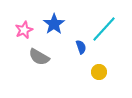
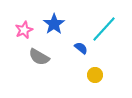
blue semicircle: moved 1 px down; rotated 32 degrees counterclockwise
yellow circle: moved 4 px left, 3 px down
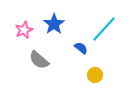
gray semicircle: moved 3 px down; rotated 10 degrees clockwise
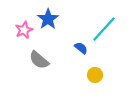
blue star: moved 6 px left, 5 px up
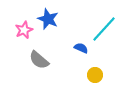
blue star: rotated 15 degrees counterclockwise
blue semicircle: rotated 16 degrees counterclockwise
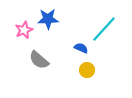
blue star: rotated 25 degrees counterclockwise
yellow circle: moved 8 px left, 5 px up
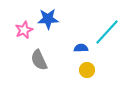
cyan line: moved 3 px right, 3 px down
blue semicircle: rotated 24 degrees counterclockwise
gray semicircle: rotated 25 degrees clockwise
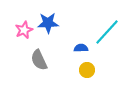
blue star: moved 4 px down
